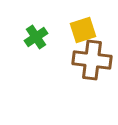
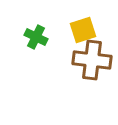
green cross: rotated 30 degrees counterclockwise
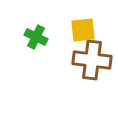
yellow square: rotated 12 degrees clockwise
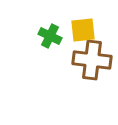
green cross: moved 14 px right, 1 px up
